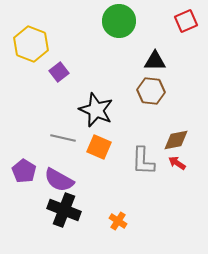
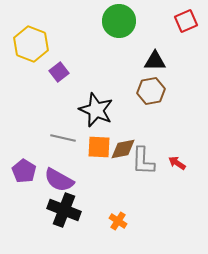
brown hexagon: rotated 16 degrees counterclockwise
brown diamond: moved 53 px left, 9 px down
orange square: rotated 20 degrees counterclockwise
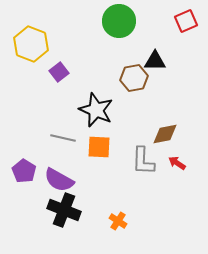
brown hexagon: moved 17 px left, 13 px up
brown diamond: moved 42 px right, 15 px up
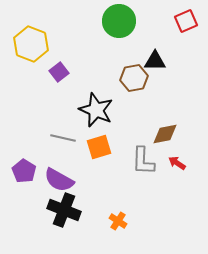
orange square: rotated 20 degrees counterclockwise
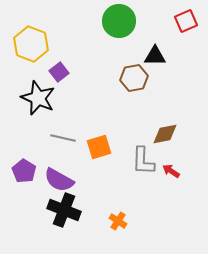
black triangle: moved 5 px up
black star: moved 58 px left, 12 px up
red arrow: moved 6 px left, 8 px down
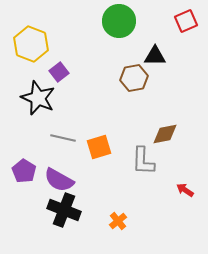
red arrow: moved 14 px right, 19 px down
orange cross: rotated 18 degrees clockwise
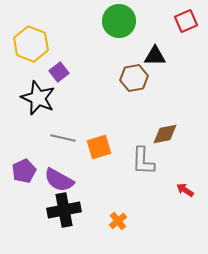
purple pentagon: rotated 15 degrees clockwise
black cross: rotated 32 degrees counterclockwise
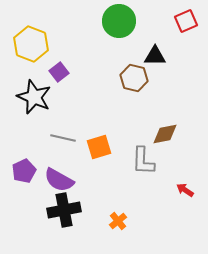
brown hexagon: rotated 24 degrees clockwise
black star: moved 4 px left, 1 px up
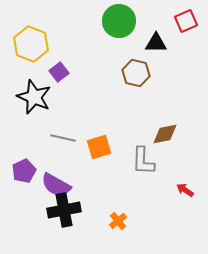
black triangle: moved 1 px right, 13 px up
brown hexagon: moved 2 px right, 5 px up
purple semicircle: moved 3 px left, 5 px down
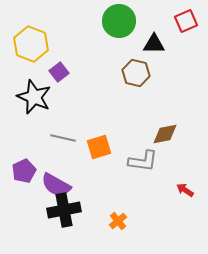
black triangle: moved 2 px left, 1 px down
gray L-shape: rotated 84 degrees counterclockwise
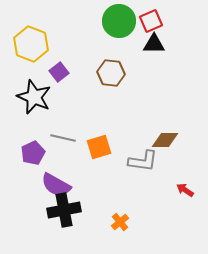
red square: moved 35 px left
brown hexagon: moved 25 px left; rotated 8 degrees counterclockwise
brown diamond: moved 6 px down; rotated 12 degrees clockwise
purple pentagon: moved 9 px right, 18 px up
orange cross: moved 2 px right, 1 px down
